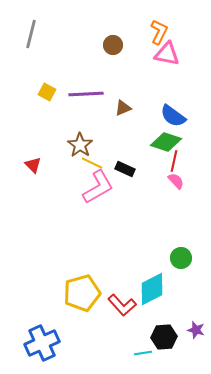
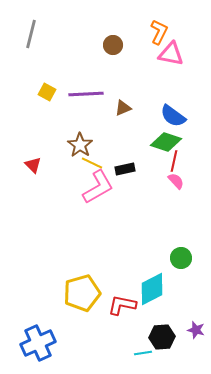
pink triangle: moved 4 px right
black rectangle: rotated 36 degrees counterclockwise
red L-shape: rotated 144 degrees clockwise
black hexagon: moved 2 px left
blue cross: moved 4 px left
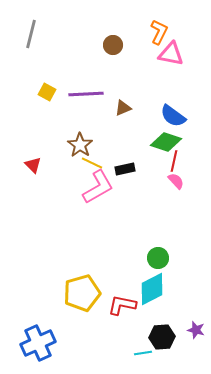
green circle: moved 23 px left
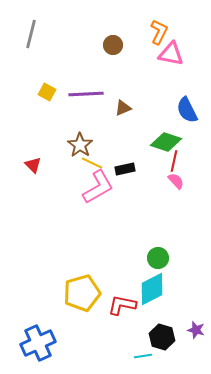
blue semicircle: moved 14 px right, 6 px up; rotated 28 degrees clockwise
black hexagon: rotated 20 degrees clockwise
cyan line: moved 3 px down
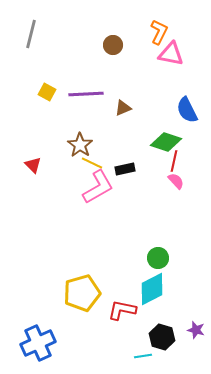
red L-shape: moved 5 px down
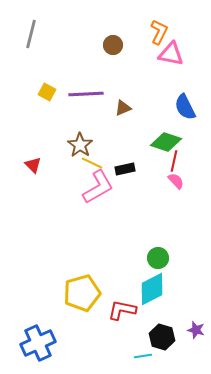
blue semicircle: moved 2 px left, 3 px up
